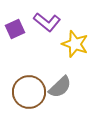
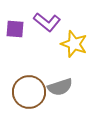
purple square: rotated 30 degrees clockwise
yellow star: moved 1 px left
gray semicircle: rotated 25 degrees clockwise
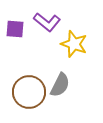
gray semicircle: moved 2 px up; rotated 45 degrees counterclockwise
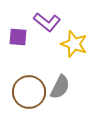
purple square: moved 3 px right, 8 px down
gray semicircle: moved 2 px down
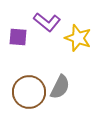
yellow star: moved 4 px right, 6 px up
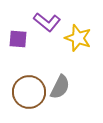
purple square: moved 2 px down
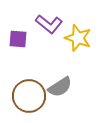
purple L-shape: moved 2 px right, 2 px down
gray semicircle: rotated 30 degrees clockwise
brown circle: moved 4 px down
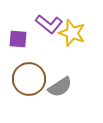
yellow star: moved 6 px left, 5 px up
brown circle: moved 17 px up
